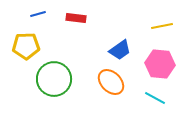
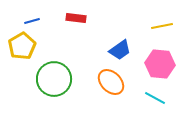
blue line: moved 6 px left, 7 px down
yellow pentagon: moved 4 px left; rotated 28 degrees counterclockwise
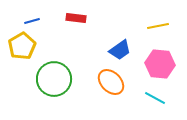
yellow line: moved 4 px left
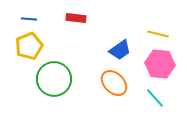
blue line: moved 3 px left, 2 px up; rotated 21 degrees clockwise
yellow line: moved 8 px down; rotated 25 degrees clockwise
yellow pentagon: moved 7 px right; rotated 8 degrees clockwise
orange ellipse: moved 3 px right, 1 px down
cyan line: rotated 20 degrees clockwise
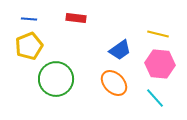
green circle: moved 2 px right
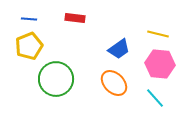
red rectangle: moved 1 px left
blue trapezoid: moved 1 px left, 1 px up
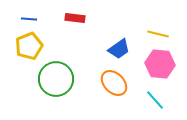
cyan line: moved 2 px down
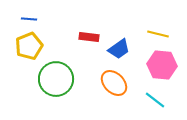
red rectangle: moved 14 px right, 19 px down
pink hexagon: moved 2 px right, 1 px down
cyan line: rotated 10 degrees counterclockwise
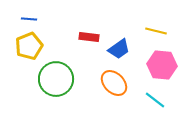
yellow line: moved 2 px left, 3 px up
